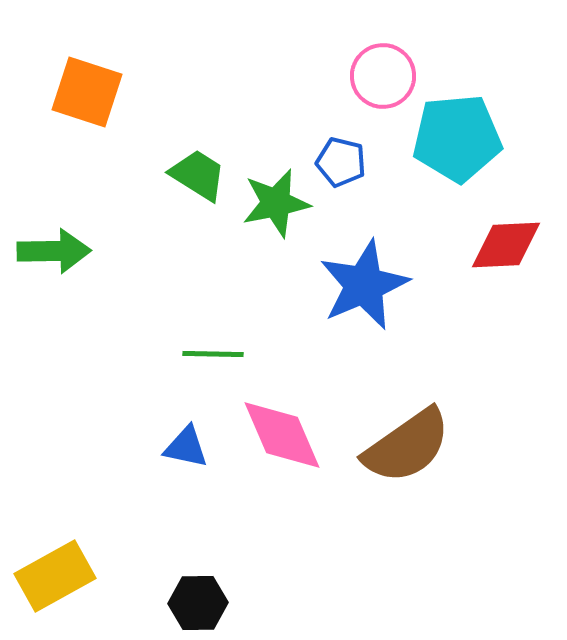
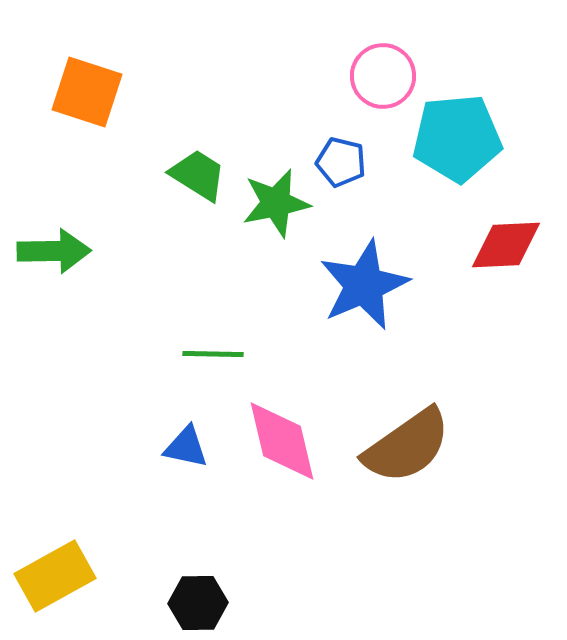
pink diamond: moved 6 px down; rotated 10 degrees clockwise
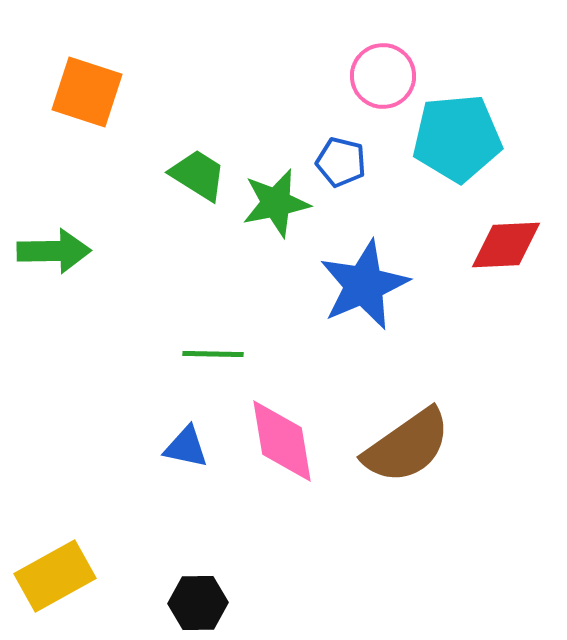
pink diamond: rotated 4 degrees clockwise
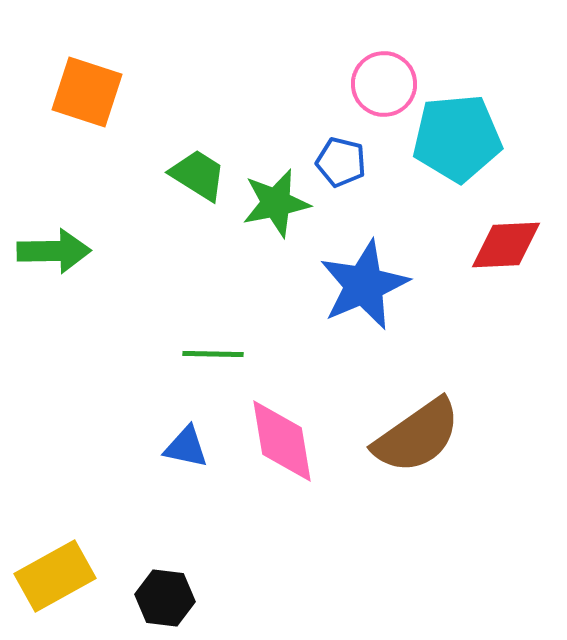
pink circle: moved 1 px right, 8 px down
brown semicircle: moved 10 px right, 10 px up
black hexagon: moved 33 px left, 5 px up; rotated 8 degrees clockwise
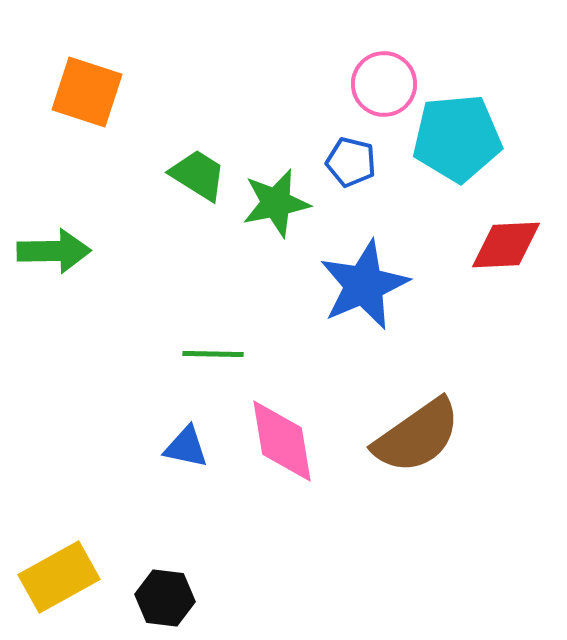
blue pentagon: moved 10 px right
yellow rectangle: moved 4 px right, 1 px down
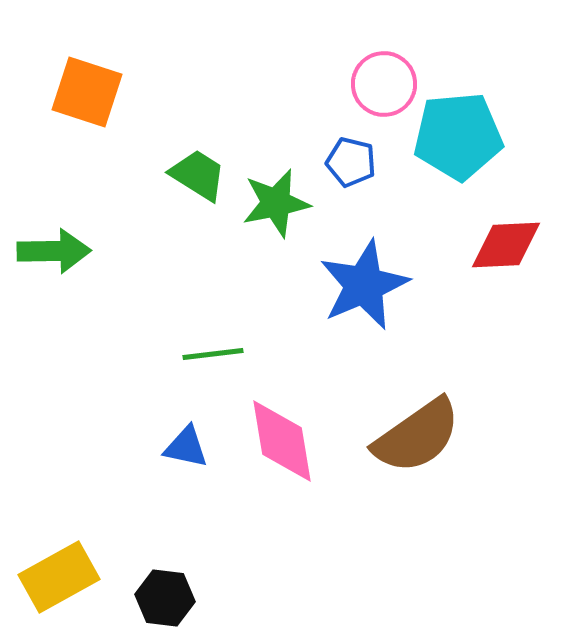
cyan pentagon: moved 1 px right, 2 px up
green line: rotated 8 degrees counterclockwise
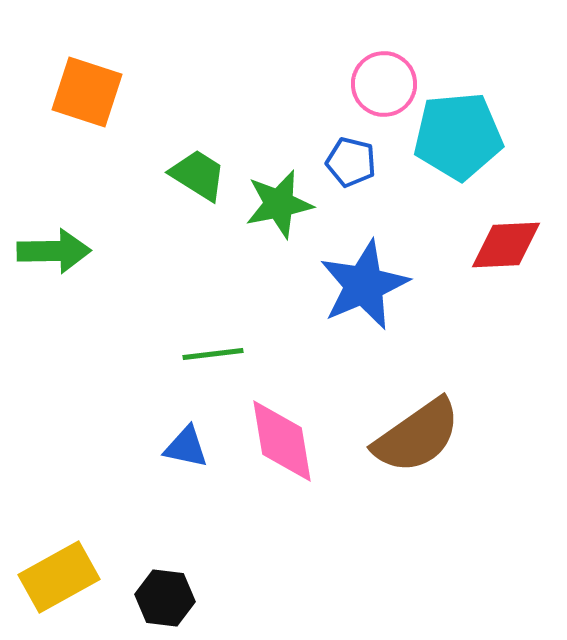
green star: moved 3 px right, 1 px down
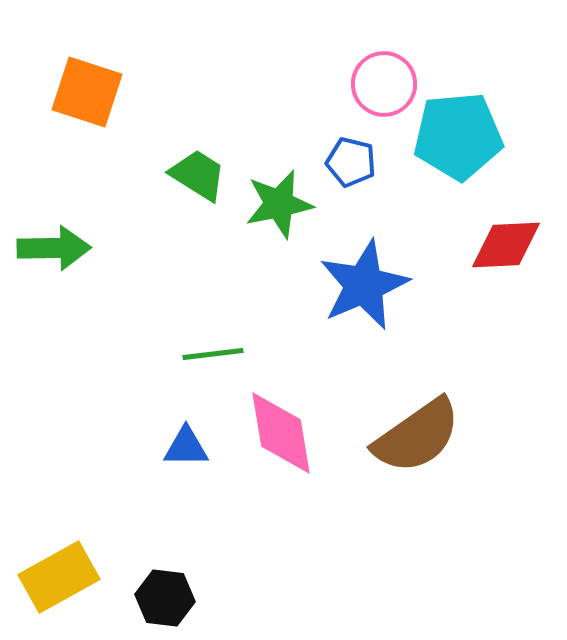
green arrow: moved 3 px up
pink diamond: moved 1 px left, 8 px up
blue triangle: rotated 12 degrees counterclockwise
